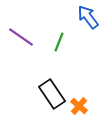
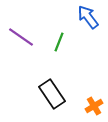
orange cross: moved 15 px right; rotated 18 degrees clockwise
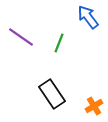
green line: moved 1 px down
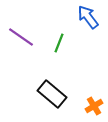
black rectangle: rotated 16 degrees counterclockwise
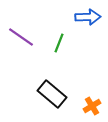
blue arrow: rotated 125 degrees clockwise
orange cross: moved 2 px left
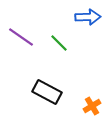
green line: rotated 66 degrees counterclockwise
black rectangle: moved 5 px left, 2 px up; rotated 12 degrees counterclockwise
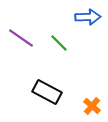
purple line: moved 1 px down
orange cross: rotated 18 degrees counterclockwise
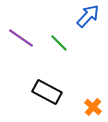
blue arrow: moved 1 px up; rotated 45 degrees counterclockwise
orange cross: moved 1 px right, 1 px down
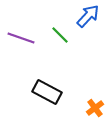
purple line: rotated 16 degrees counterclockwise
green line: moved 1 px right, 8 px up
orange cross: moved 2 px right, 1 px down; rotated 12 degrees clockwise
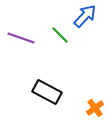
blue arrow: moved 3 px left
